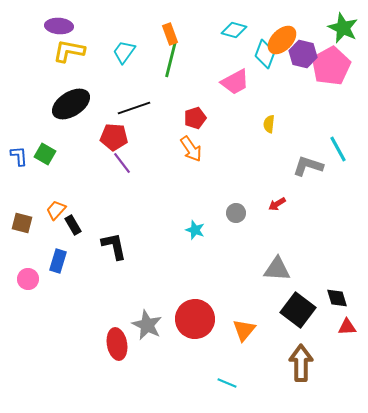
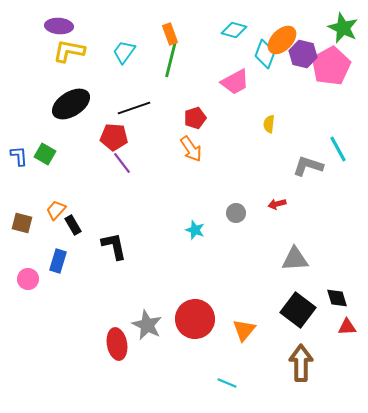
red arrow at (277, 204): rotated 18 degrees clockwise
gray triangle at (277, 269): moved 18 px right, 10 px up; rotated 8 degrees counterclockwise
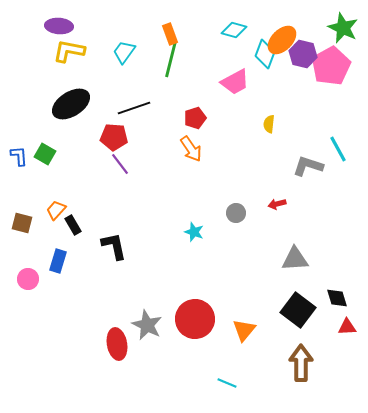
purple line at (122, 163): moved 2 px left, 1 px down
cyan star at (195, 230): moved 1 px left, 2 px down
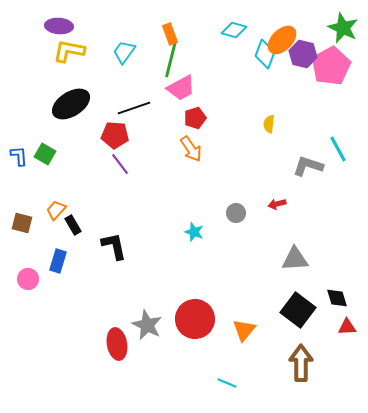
pink trapezoid at (235, 82): moved 54 px left, 6 px down
red pentagon at (114, 137): moved 1 px right, 2 px up
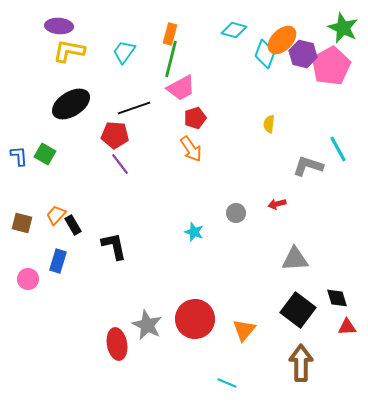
orange rectangle at (170, 34): rotated 35 degrees clockwise
orange trapezoid at (56, 210): moved 5 px down
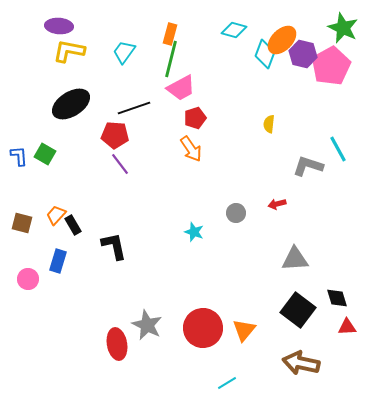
red circle at (195, 319): moved 8 px right, 9 px down
brown arrow at (301, 363): rotated 78 degrees counterclockwise
cyan line at (227, 383): rotated 54 degrees counterclockwise
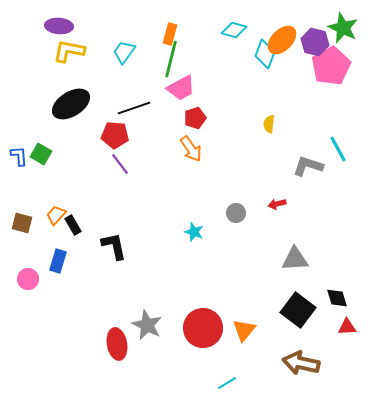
purple hexagon at (303, 54): moved 12 px right, 12 px up
green square at (45, 154): moved 4 px left
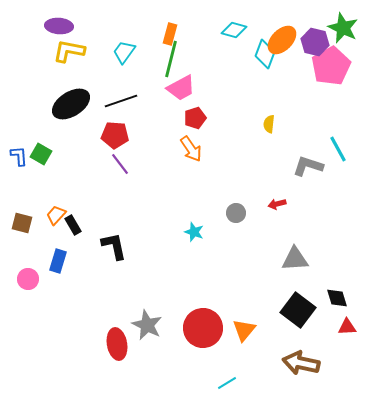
black line at (134, 108): moved 13 px left, 7 px up
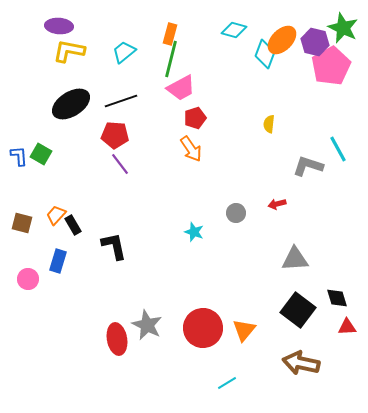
cyan trapezoid at (124, 52): rotated 15 degrees clockwise
red ellipse at (117, 344): moved 5 px up
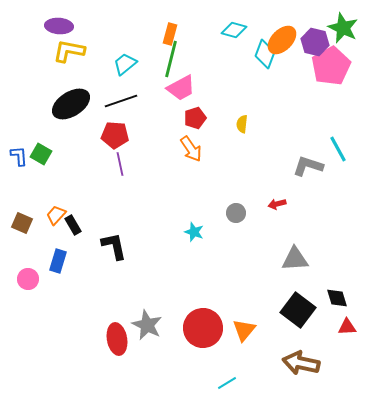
cyan trapezoid at (124, 52): moved 1 px right, 12 px down
yellow semicircle at (269, 124): moved 27 px left
purple line at (120, 164): rotated 25 degrees clockwise
brown square at (22, 223): rotated 10 degrees clockwise
